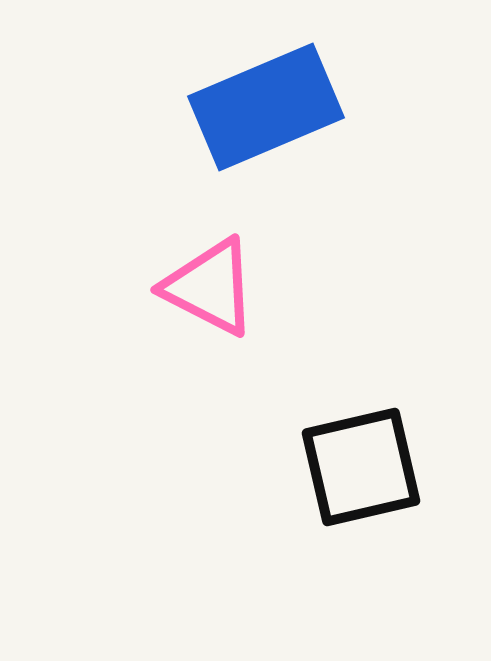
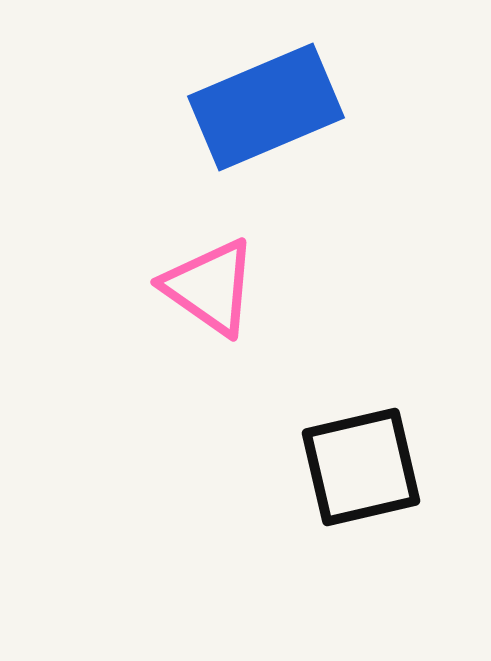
pink triangle: rotated 8 degrees clockwise
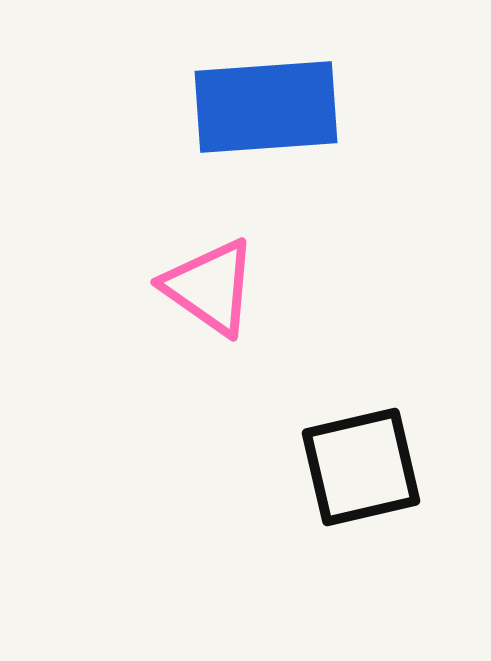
blue rectangle: rotated 19 degrees clockwise
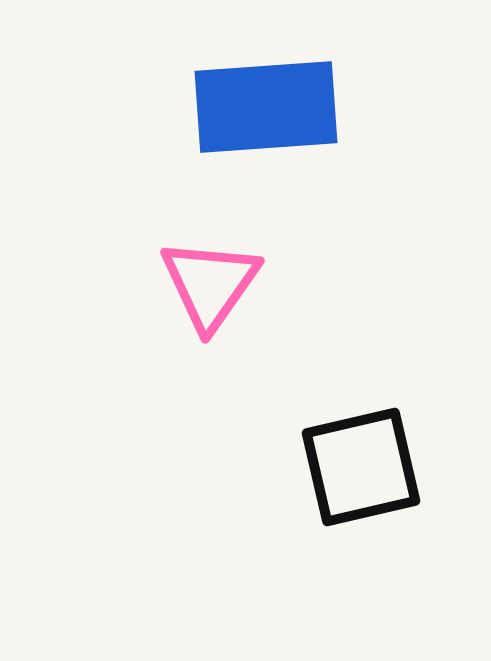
pink triangle: moved 3 px up; rotated 30 degrees clockwise
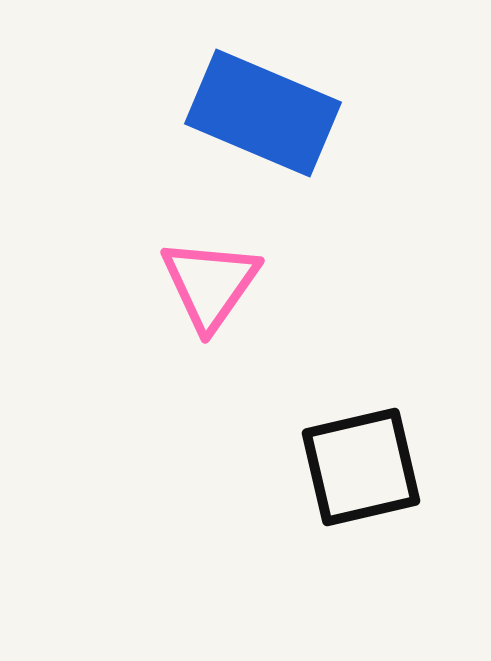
blue rectangle: moved 3 px left, 6 px down; rotated 27 degrees clockwise
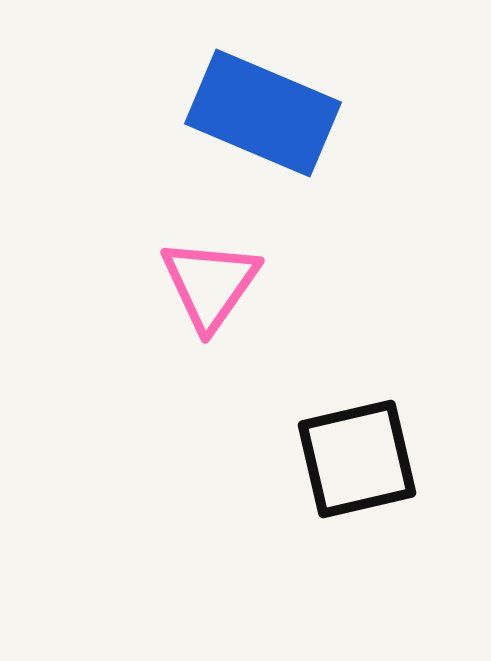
black square: moved 4 px left, 8 px up
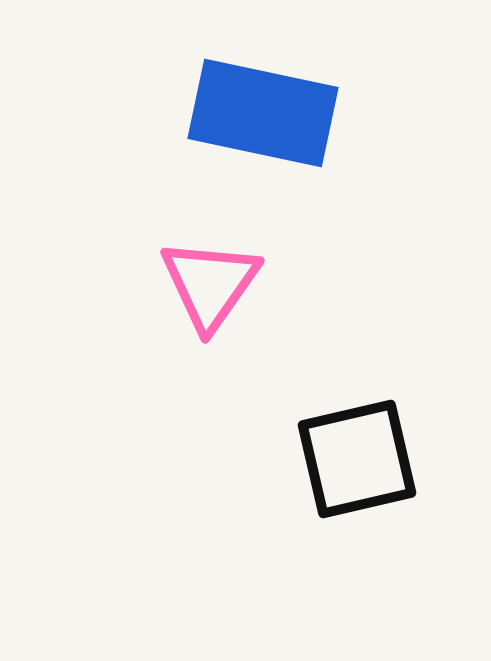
blue rectangle: rotated 11 degrees counterclockwise
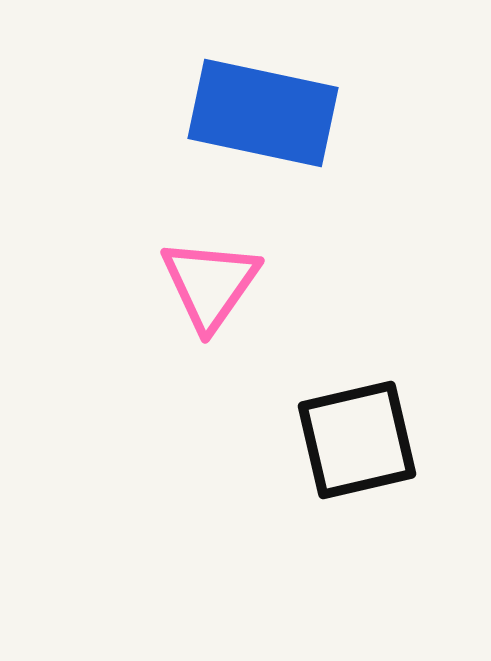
black square: moved 19 px up
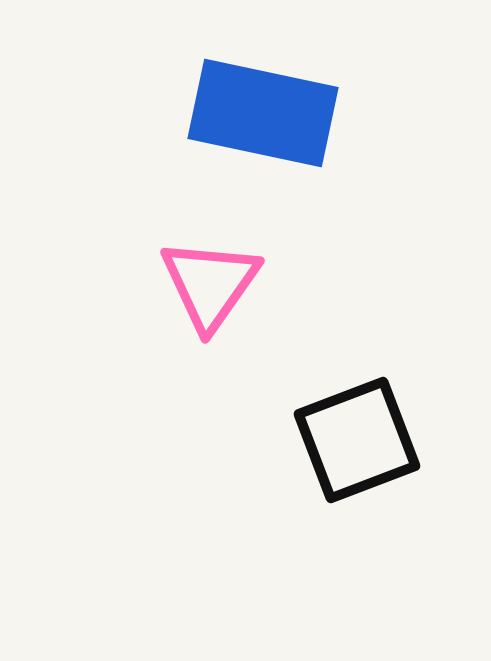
black square: rotated 8 degrees counterclockwise
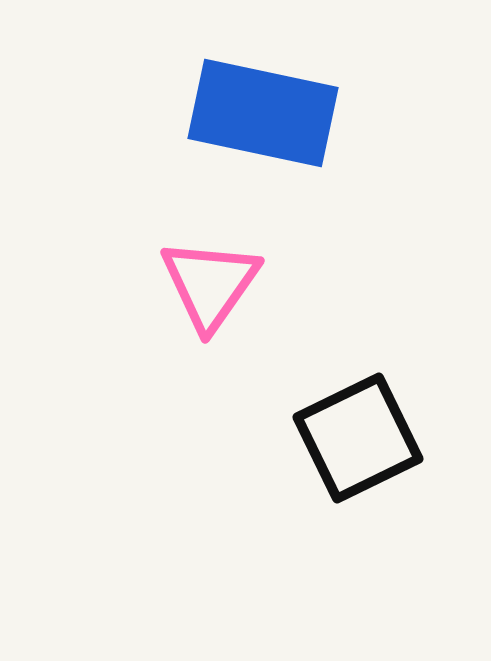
black square: moved 1 px right, 2 px up; rotated 5 degrees counterclockwise
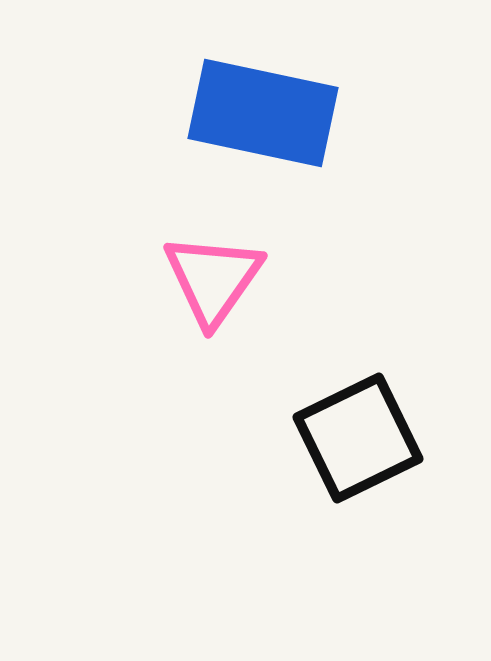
pink triangle: moved 3 px right, 5 px up
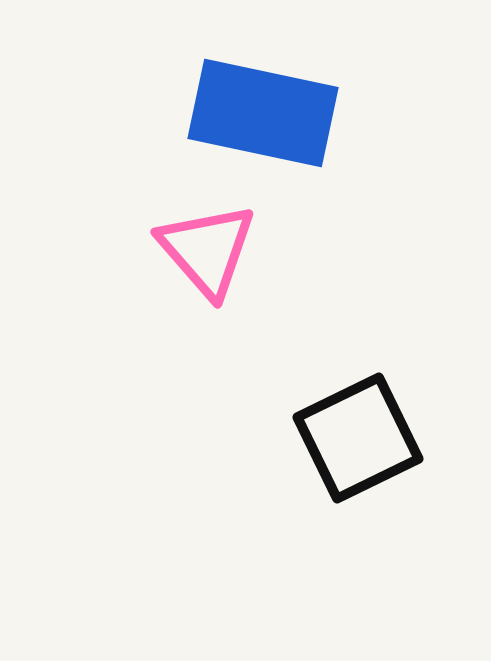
pink triangle: moved 6 px left, 29 px up; rotated 16 degrees counterclockwise
